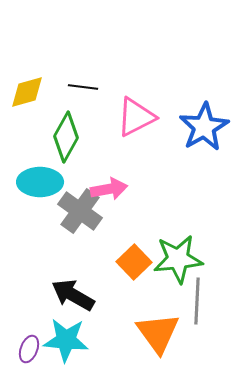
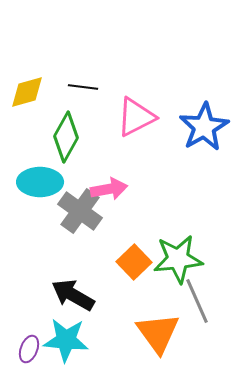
gray line: rotated 27 degrees counterclockwise
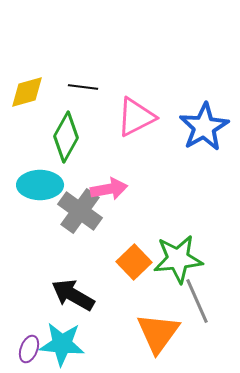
cyan ellipse: moved 3 px down
orange triangle: rotated 12 degrees clockwise
cyan star: moved 4 px left, 4 px down
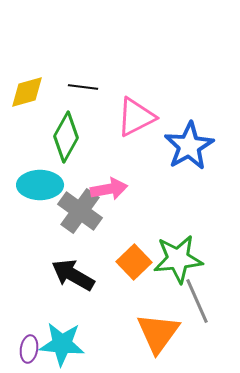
blue star: moved 15 px left, 19 px down
black arrow: moved 20 px up
purple ellipse: rotated 12 degrees counterclockwise
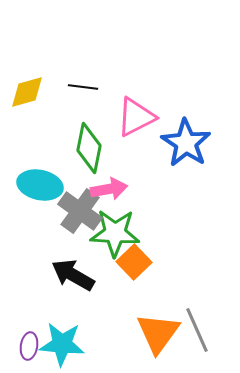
green diamond: moved 23 px right, 11 px down; rotated 18 degrees counterclockwise
blue star: moved 3 px left, 3 px up; rotated 9 degrees counterclockwise
cyan ellipse: rotated 12 degrees clockwise
green star: moved 63 px left, 26 px up; rotated 9 degrees clockwise
gray line: moved 29 px down
purple ellipse: moved 3 px up
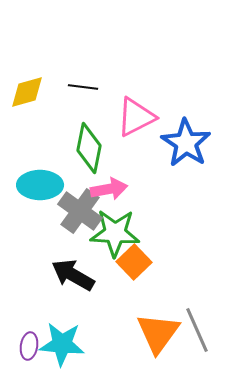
cyan ellipse: rotated 12 degrees counterclockwise
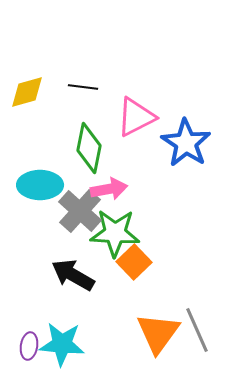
gray cross: rotated 6 degrees clockwise
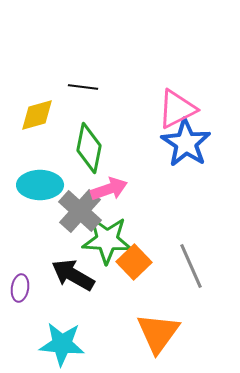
yellow diamond: moved 10 px right, 23 px down
pink triangle: moved 41 px right, 8 px up
pink arrow: rotated 9 degrees counterclockwise
green star: moved 8 px left, 7 px down
gray line: moved 6 px left, 64 px up
purple ellipse: moved 9 px left, 58 px up
